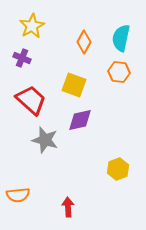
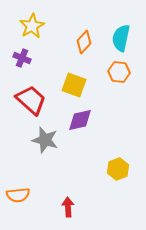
orange diamond: rotated 15 degrees clockwise
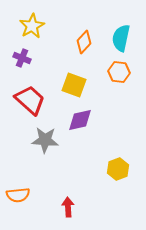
red trapezoid: moved 1 px left
gray star: rotated 12 degrees counterclockwise
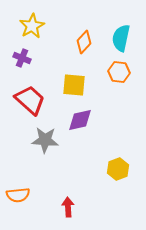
yellow square: rotated 15 degrees counterclockwise
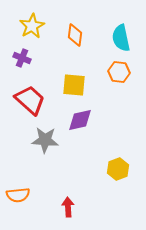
cyan semicircle: rotated 24 degrees counterclockwise
orange diamond: moved 9 px left, 7 px up; rotated 35 degrees counterclockwise
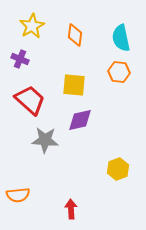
purple cross: moved 2 px left, 1 px down
red arrow: moved 3 px right, 2 px down
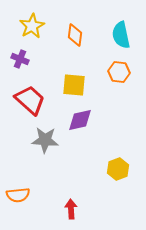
cyan semicircle: moved 3 px up
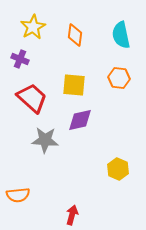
yellow star: moved 1 px right, 1 px down
orange hexagon: moved 6 px down
red trapezoid: moved 2 px right, 2 px up
yellow hexagon: rotated 15 degrees counterclockwise
red arrow: moved 1 px right, 6 px down; rotated 18 degrees clockwise
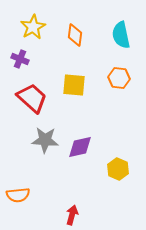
purple diamond: moved 27 px down
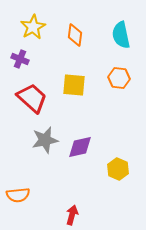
gray star: rotated 16 degrees counterclockwise
